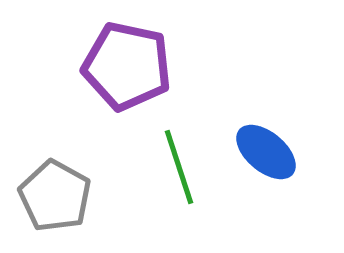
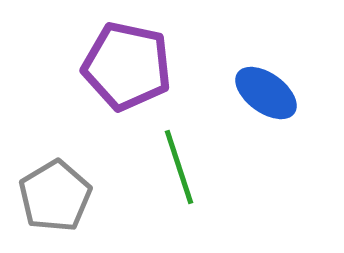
blue ellipse: moved 59 px up; rotated 4 degrees counterclockwise
gray pentagon: rotated 12 degrees clockwise
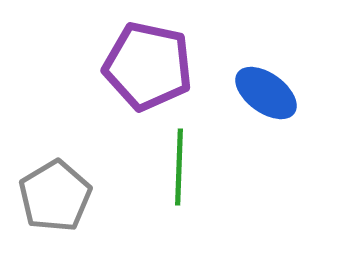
purple pentagon: moved 21 px right
green line: rotated 20 degrees clockwise
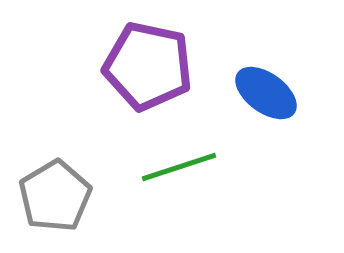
green line: rotated 70 degrees clockwise
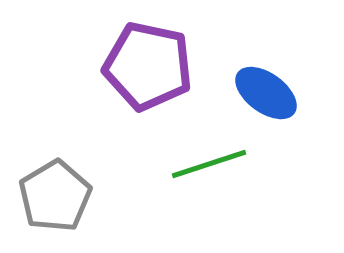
green line: moved 30 px right, 3 px up
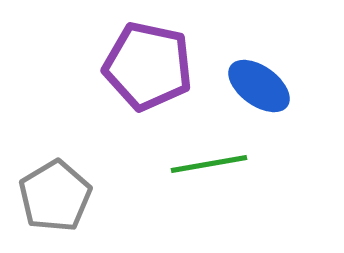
blue ellipse: moved 7 px left, 7 px up
green line: rotated 8 degrees clockwise
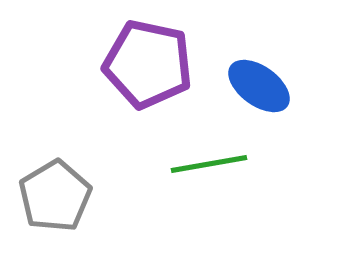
purple pentagon: moved 2 px up
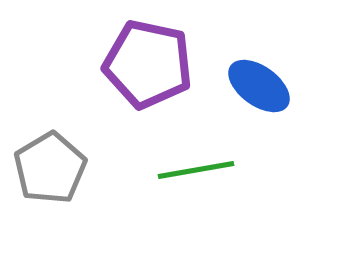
green line: moved 13 px left, 6 px down
gray pentagon: moved 5 px left, 28 px up
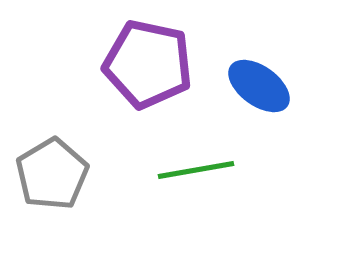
gray pentagon: moved 2 px right, 6 px down
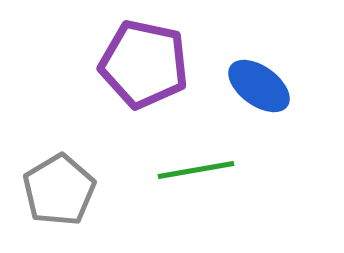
purple pentagon: moved 4 px left
gray pentagon: moved 7 px right, 16 px down
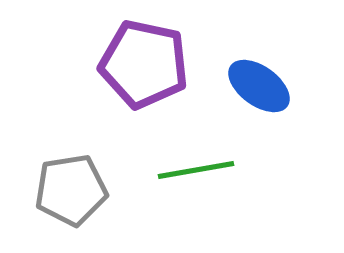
gray pentagon: moved 12 px right; rotated 22 degrees clockwise
